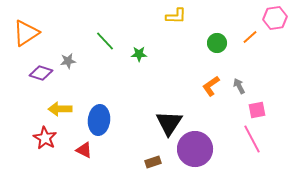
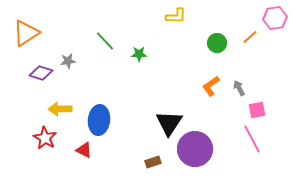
gray arrow: moved 2 px down
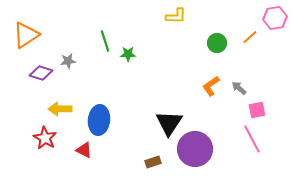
orange triangle: moved 2 px down
green line: rotated 25 degrees clockwise
green star: moved 11 px left
gray arrow: rotated 21 degrees counterclockwise
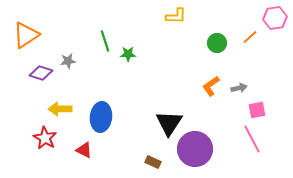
gray arrow: rotated 126 degrees clockwise
blue ellipse: moved 2 px right, 3 px up
brown rectangle: rotated 42 degrees clockwise
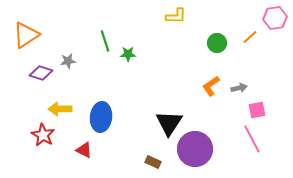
red star: moved 2 px left, 3 px up
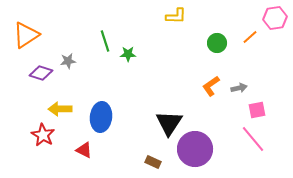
pink line: moved 1 px right; rotated 12 degrees counterclockwise
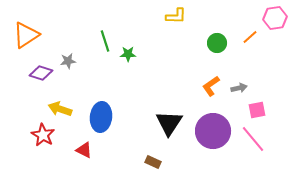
yellow arrow: rotated 20 degrees clockwise
purple circle: moved 18 px right, 18 px up
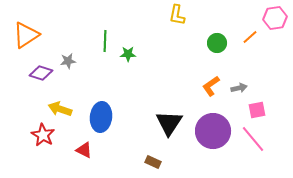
yellow L-shape: moved 1 px right, 1 px up; rotated 100 degrees clockwise
green line: rotated 20 degrees clockwise
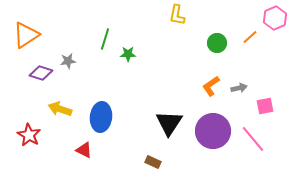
pink hexagon: rotated 15 degrees counterclockwise
green line: moved 2 px up; rotated 15 degrees clockwise
pink square: moved 8 px right, 4 px up
red star: moved 14 px left
